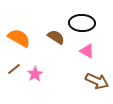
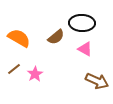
brown semicircle: rotated 108 degrees clockwise
pink triangle: moved 2 px left, 2 px up
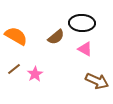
orange semicircle: moved 3 px left, 2 px up
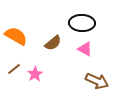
brown semicircle: moved 3 px left, 6 px down
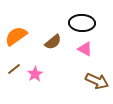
orange semicircle: rotated 65 degrees counterclockwise
brown semicircle: moved 1 px up
